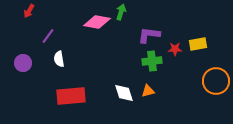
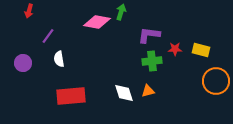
red arrow: rotated 16 degrees counterclockwise
yellow rectangle: moved 3 px right, 6 px down; rotated 24 degrees clockwise
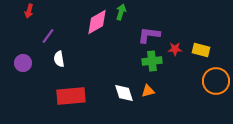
pink diamond: rotated 40 degrees counterclockwise
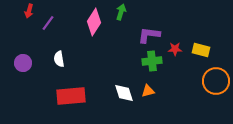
pink diamond: moved 3 px left; rotated 28 degrees counterclockwise
purple line: moved 13 px up
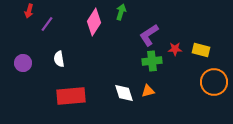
purple line: moved 1 px left, 1 px down
purple L-shape: rotated 40 degrees counterclockwise
orange circle: moved 2 px left, 1 px down
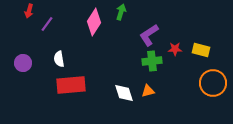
orange circle: moved 1 px left, 1 px down
red rectangle: moved 11 px up
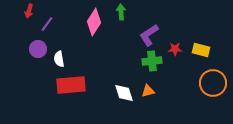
green arrow: rotated 21 degrees counterclockwise
purple circle: moved 15 px right, 14 px up
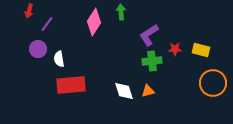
white diamond: moved 2 px up
